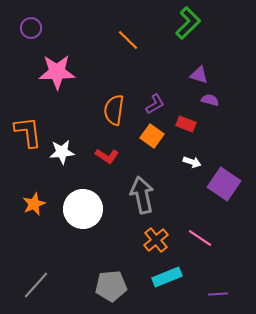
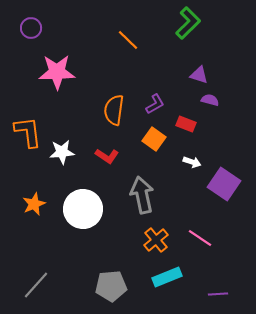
orange square: moved 2 px right, 3 px down
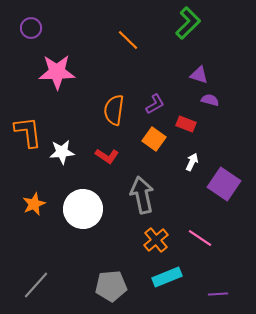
white arrow: rotated 84 degrees counterclockwise
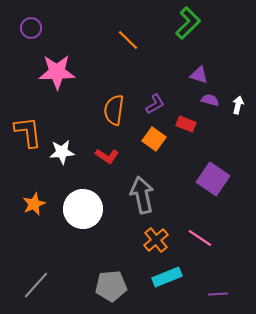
white arrow: moved 46 px right, 57 px up; rotated 12 degrees counterclockwise
purple square: moved 11 px left, 5 px up
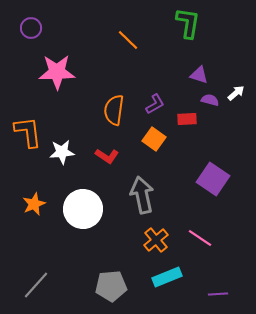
green L-shape: rotated 36 degrees counterclockwise
white arrow: moved 2 px left, 12 px up; rotated 36 degrees clockwise
red rectangle: moved 1 px right, 5 px up; rotated 24 degrees counterclockwise
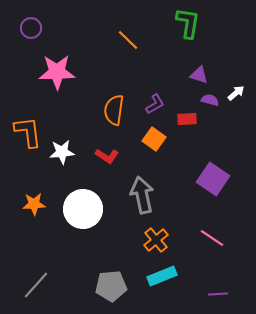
orange star: rotated 20 degrees clockwise
pink line: moved 12 px right
cyan rectangle: moved 5 px left, 1 px up
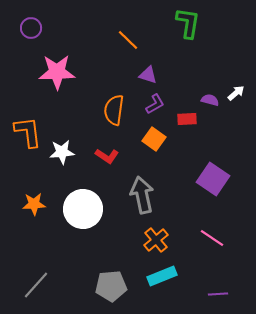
purple triangle: moved 51 px left
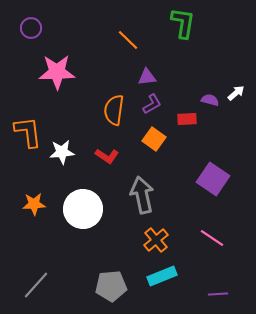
green L-shape: moved 5 px left
purple triangle: moved 1 px left, 2 px down; rotated 24 degrees counterclockwise
purple L-shape: moved 3 px left
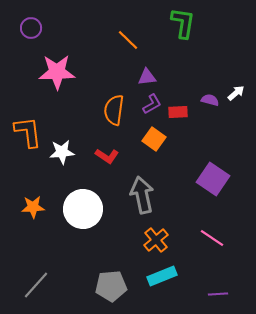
red rectangle: moved 9 px left, 7 px up
orange star: moved 1 px left, 3 px down
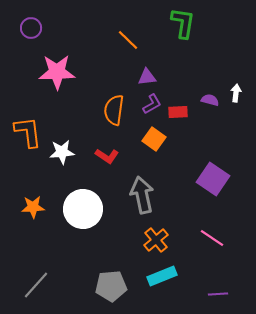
white arrow: rotated 42 degrees counterclockwise
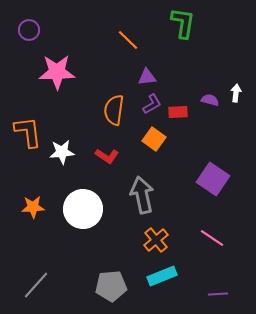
purple circle: moved 2 px left, 2 px down
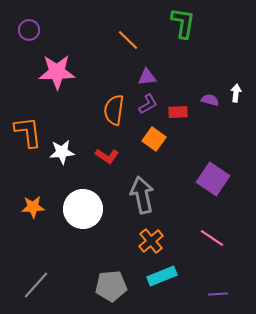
purple L-shape: moved 4 px left
orange cross: moved 5 px left, 1 px down
